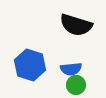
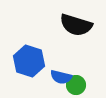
blue hexagon: moved 1 px left, 4 px up
blue semicircle: moved 10 px left, 8 px down; rotated 20 degrees clockwise
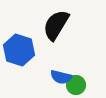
black semicircle: moved 20 px left; rotated 104 degrees clockwise
blue hexagon: moved 10 px left, 11 px up
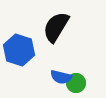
black semicircle: moved 2 px down
green circle: moved 2 px up
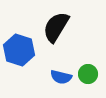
green circle: moved 12 px right, 9 px up
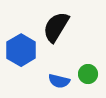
blue hexagon: moved 2 px right; rotated 12 degrees clockwise
blue semicircle: moved 2 px left, 4 px down
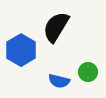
green circle: moved 2 px up
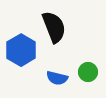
black semicircle: moved 2 px left; rotated 128 degrees clockwise
blue semicircle: moved 2 px left, 3 px up
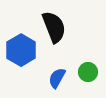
blue semicircle: rotated 105 degrees clockwise
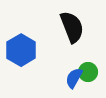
black semicircle: moved 18 px right
blue semicircle: moved 17 px right
